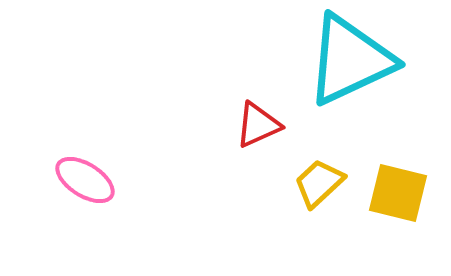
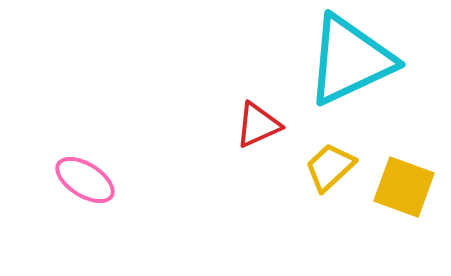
yellow trapezoid: moved 11 px right, 16 px up
yellow square: moved 6 px right, 6 px up; rotated 6 degrees clockwise
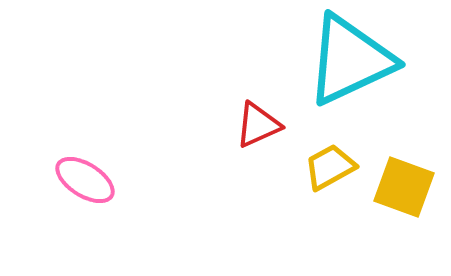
yellow trapezoid: rotated 14 degrees clockwise
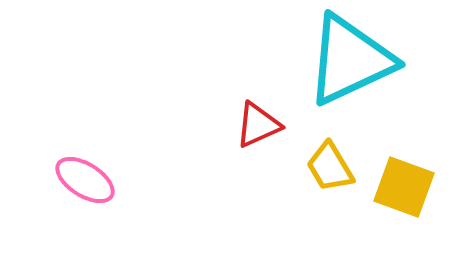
yellow trapezoid: rotated 92 degrees counterclockwise
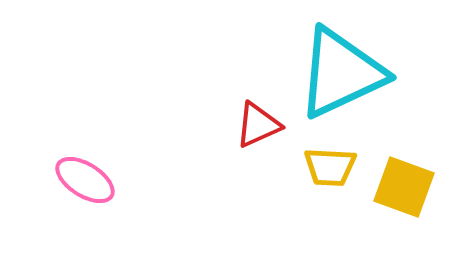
cyan triangle: moved 9 px left, 13 px down
yellow trapezoid: rotated 56 degrees counterclockwise
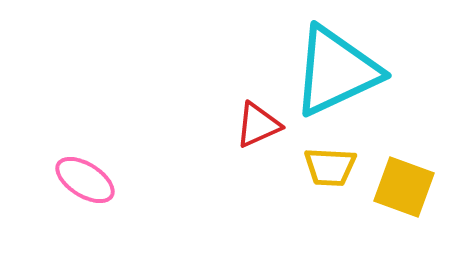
cyan triangle: moved 5 px left, 2 px up
